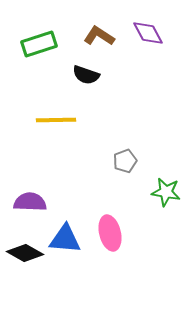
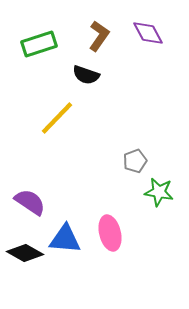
brown L-shape: rotated 92 degrees clockwise
yellow line: moved 1 px right, 2 px up; rotated 45 degrees counterclockwise
gray pentagon: moved 10 px right
green star: moved 7 px left
purple semicircle: rotated 32 degrees clockwise
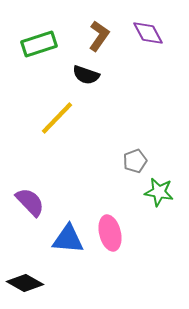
purple semicircle: rotated 12 degrees clockwise
blue triangle: moved 3 px right
black diamond: moved 30 px down
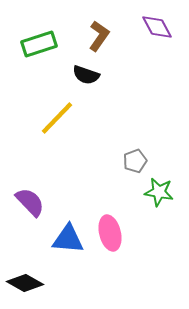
purple diamond: moved 9 px right, 6 px up
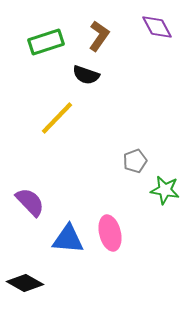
green rectangle: moved 7 px right, 2 px up
green star: moved 6 px right, 2 px up
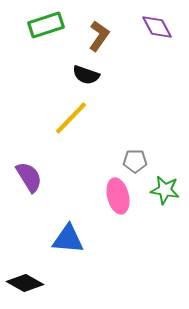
green rectangle: moved 17 px up
yellow line: moved 14 px right
gray pentagon: rotated 20 degrees clockwise
purple semicircle: moved 1 px left, 25 px up; rotated 12 degrees clockwise
pink ellipse: moved 8 px right, 37 px up
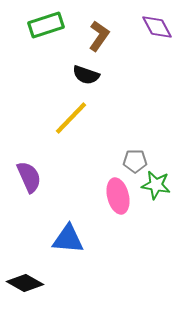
purple semicircle: rotated 8 degrees clockwise
green star: moved 9 px left, 5 px up
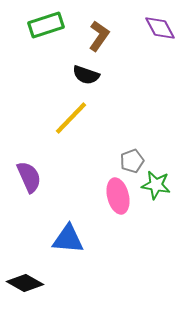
purple diamond: moved 3 px right, 1 px down
gray pentagon: moved 3 px left; rotated 20 degrees counterclockwise
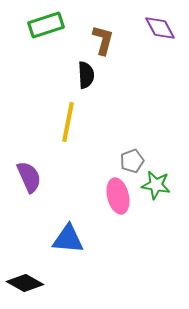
brown L-shape: moved 4 px right, 4 px down; rotated 20 degrees counterclockwise
black semicircle: rotated 112 degrees counterclockwise
yellow line: moved 3 px left, 4 px down; rotated 33 degrees counterclockwise
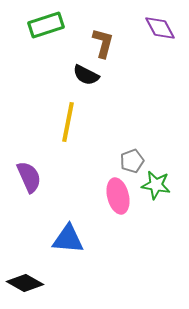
brown L-shape: moved 3 px down
black semicircle: rotated 120 degrees clockwise
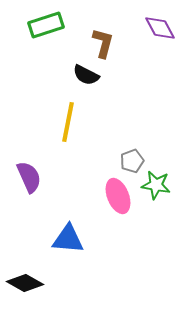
pink ellipse: rotated 8 degrees counterclockwise
